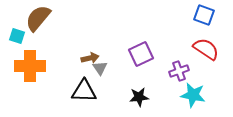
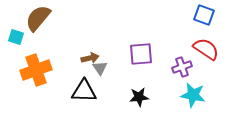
cyan square: moved 1 px left, 1 px down
purple square: rotated 20 degrees clockwise
orange cross: moved 6 px right, 4 px down; rotated 20 degrees counterclockwise
purple cross: moved 3 px right, 4 px up
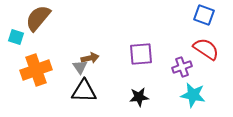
gray triangle: moved 20 px left, 1 px up
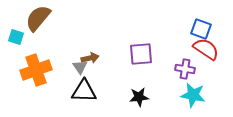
blue square: moved 3 px left, 14 px down
purple cross: moved 3 px right, 2 px down; rotated 30 degrees clockwise
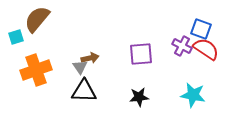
brown semicircle: moved 1 px left, 1 px down
cyan square: rotated 35 degrees counterclockwise
purple cross: moved 3 px left, 23 px up; rotated 18 degrees clockwise
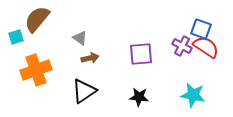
red semicircle: moved 2 px up
gray triangle: moved 29 px up; rotated 21 degrees counterclockwise
black triangle: rotated 36 degrees counterclockwise
black star: rotated 12 degrees clockwise
